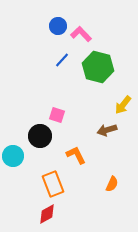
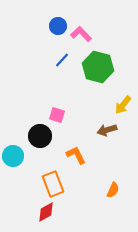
orange semicircle: moved 1 px right, 6 px down
red diamond: moved 1 px left, 2 px up
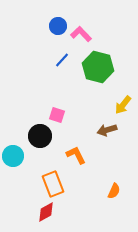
orange semicircle: moved 1 px right, 1 px down
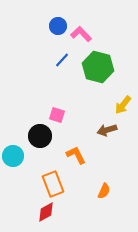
orange semicircle: moved 10 px left
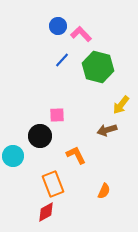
yellow arrow: moved 2 px left
pink square: rotated 21 degrees counterclockwise
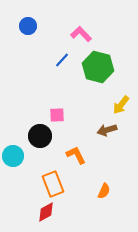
blue circle: moved 30 px left
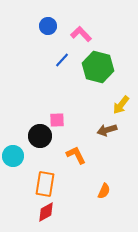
blue circle: moved 20 px right
pink square: moved 5 px down
orange rectangle: moved 8 px left; rotated 30 degrees clockwise
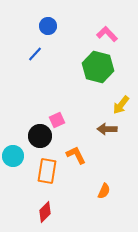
pink L-shape: moved 26 px right
blue line: moved 27 px left, 6 px up
pink square: rotated 21 degrees counterclockwise
brown arrow: moved 1 px up; rotated 18 degrees clockwise
orange rectangle: moved 2 px right, 13 px up
red diamond: moved 1 px left; rotated 15 degrees counterclockwise
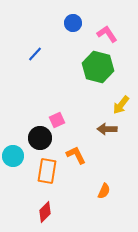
blue circle: moved 25 px right, 3 px up
pink L-shape: rotated 10 degrees clockwise
black circle: moved 2 px down
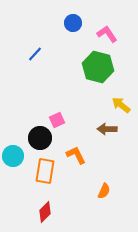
yellow arrow: rotated 90 degrees clockwise
orange rectangle: moved 2 px left
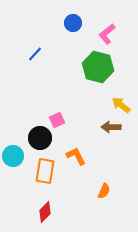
pink L-shape: rotated 95 degrees counterclockwise
brown arrow: moved 4 px right, 2 px up
orange L-shape: moved 1 px down
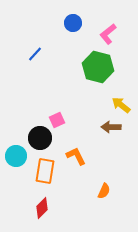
pink L-shape: moved 1 px right
cyan circle: moved 3 px right
red diamond: moved 3 px left, 4 px up
